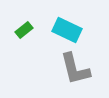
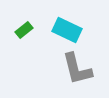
gray L-shape: moved 2 px right
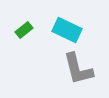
gray L-shape: moved 1 px right
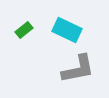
gray L-shape: rotated 87 degrees counterclockwise
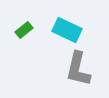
gray L-shape: rotated 114 degrees clockwise
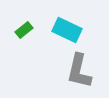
gray L-shape: moved 1 px right, 2 px down
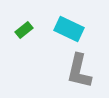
cyan rectangle: moved 2 px right, 1 px up
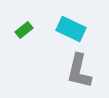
cyan rectangle: moved 2 px right
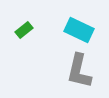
cyan rectangle: moved 8 px right, 1 px down
